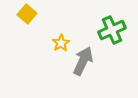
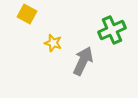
yellow square: rotated 12 degrees counterclockwise
yellow star: moved 8 px left; rotated 24 degrees counterclockwise
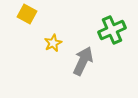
yellow star: rotated 30 degrees clockwise
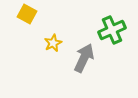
gray arrow: moved 1 px right, 3 px up
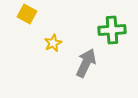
green cross: rotated 20 degrees clockwise
gray arrow: moved 2 px right, 5 px down
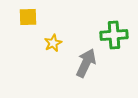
yellow square: moved 1 px right, 3 px down; rotated 30 degrees counterclockwise
green cross: moved 2 px right, 5 px down
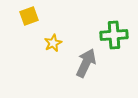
yellow square: moved 1 px right, 1 px up; rotated 18 degrees counterclockwise
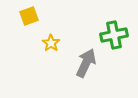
green cross: rotated 8 degrees counterclockwise
yellow star: moved 2 px left; rotated 12 degrees counterclockwise
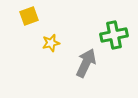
yellow star: rotated 24 degrees clockwise
